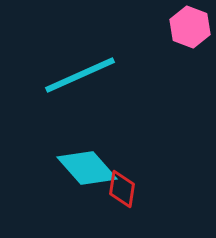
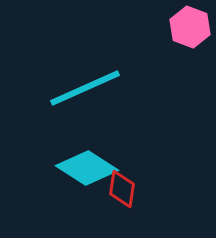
cyan line: moved 5 px right, 13 px down
cyan diamond: rotated 16 degrees counterclockwise
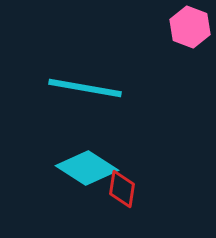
cyan line: rotated 34 degrees clockwise
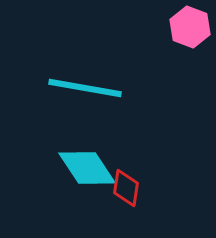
cyan diamond: rotated 24 degrees clockwise
red diamond: moved 4 px right, 1 px up
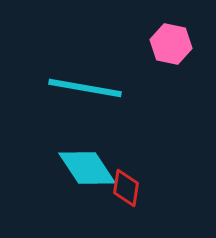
pink hexagon: moved 19 px left, 17 px down; rotated 9 degrees counterclockwise
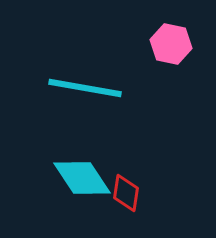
cyan diamond: moved 5 px left, 10 px down
red diamond: moved 5 px down
